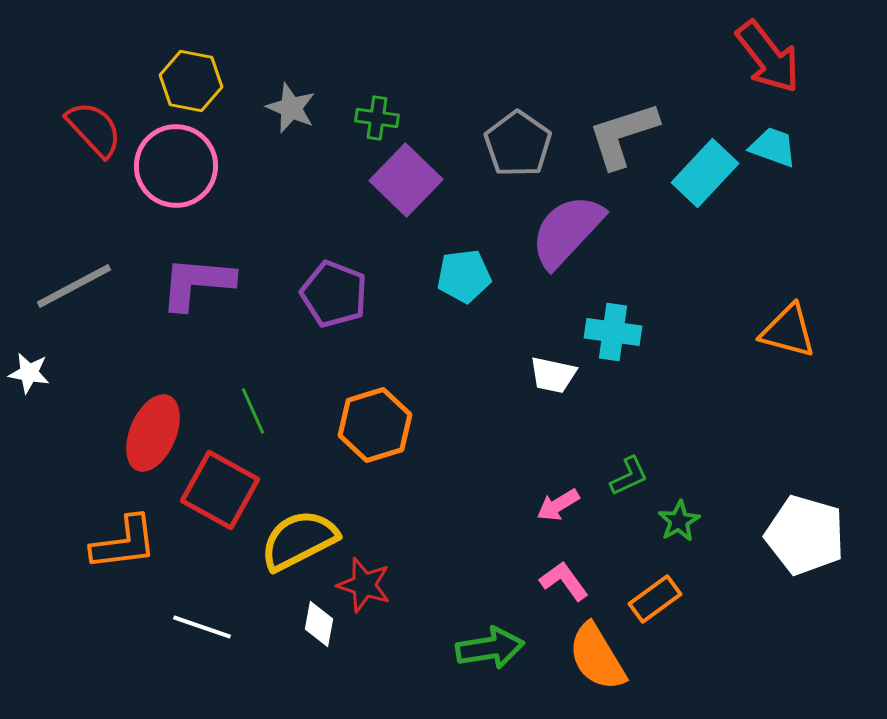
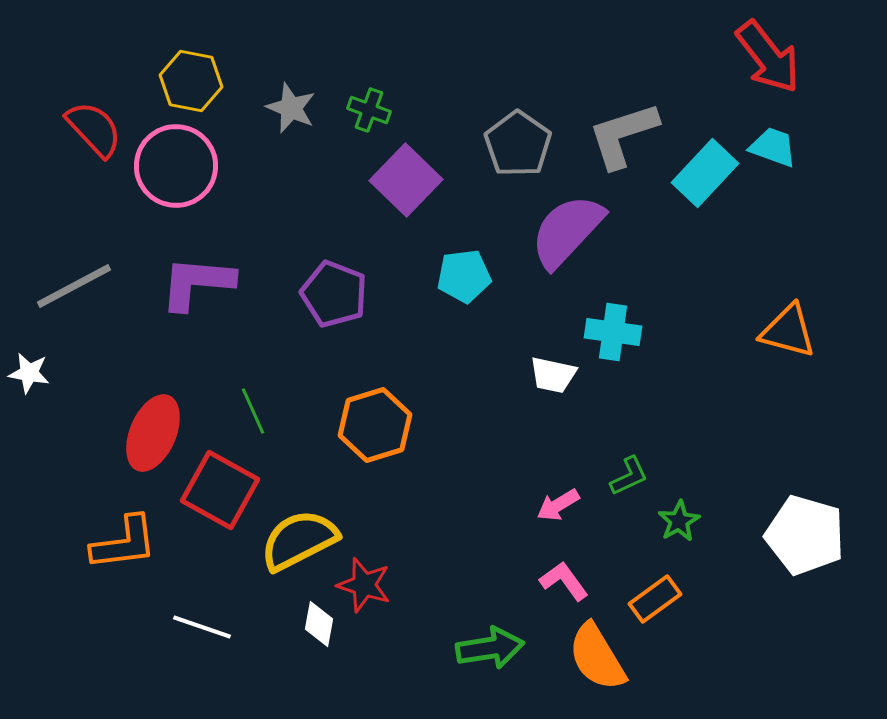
green cross: moved 8 px left, 8 px up; rotated 12 degrees clockwise
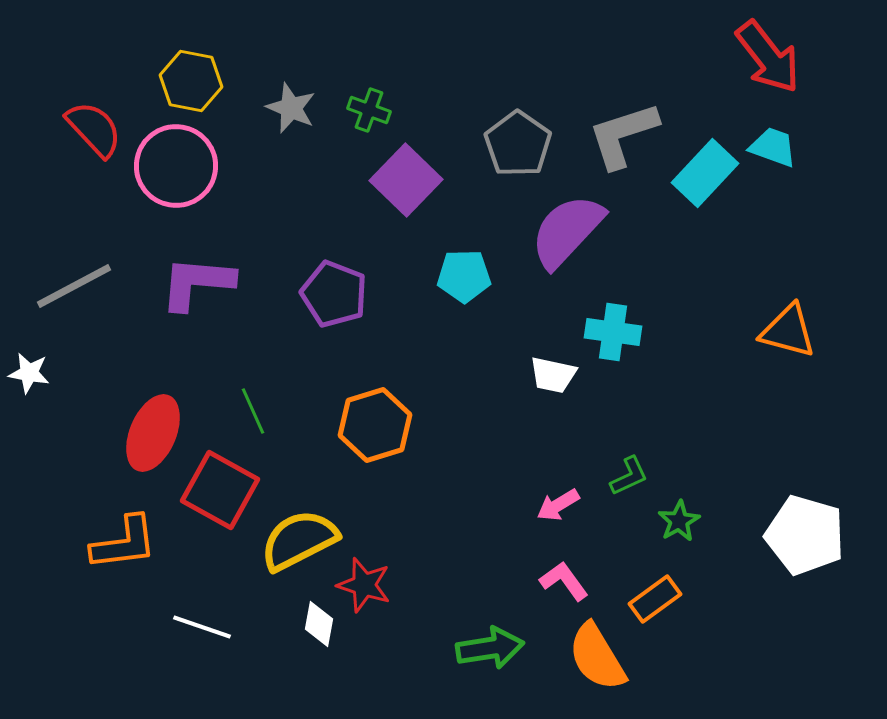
cyan pentagon: rotated 6 degrees clockwise
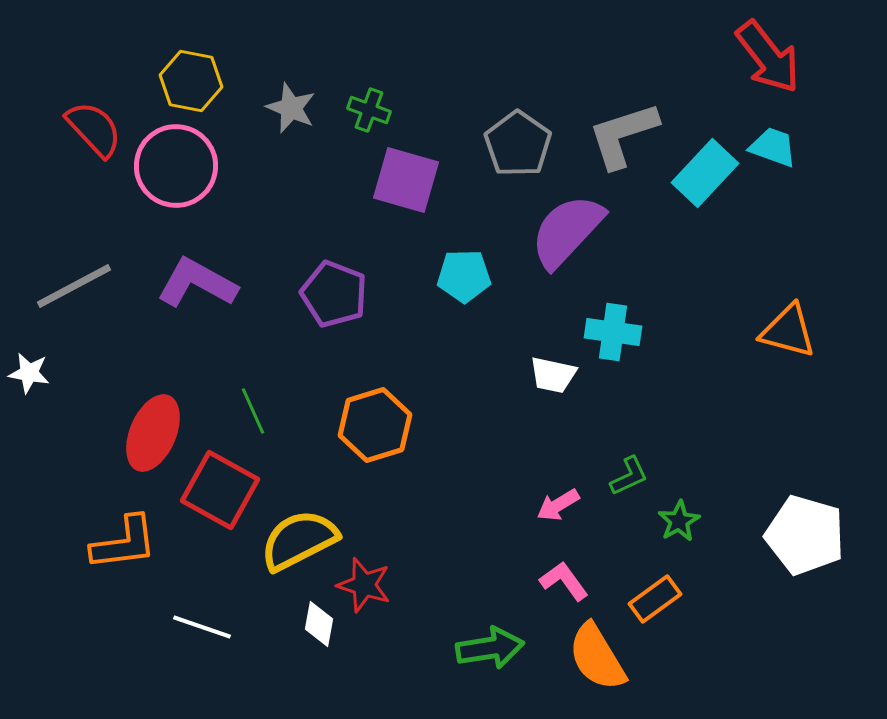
purple square: rotated 28 degrees counterclockwise
purple L-shape: rotated 24 degrees clockwise
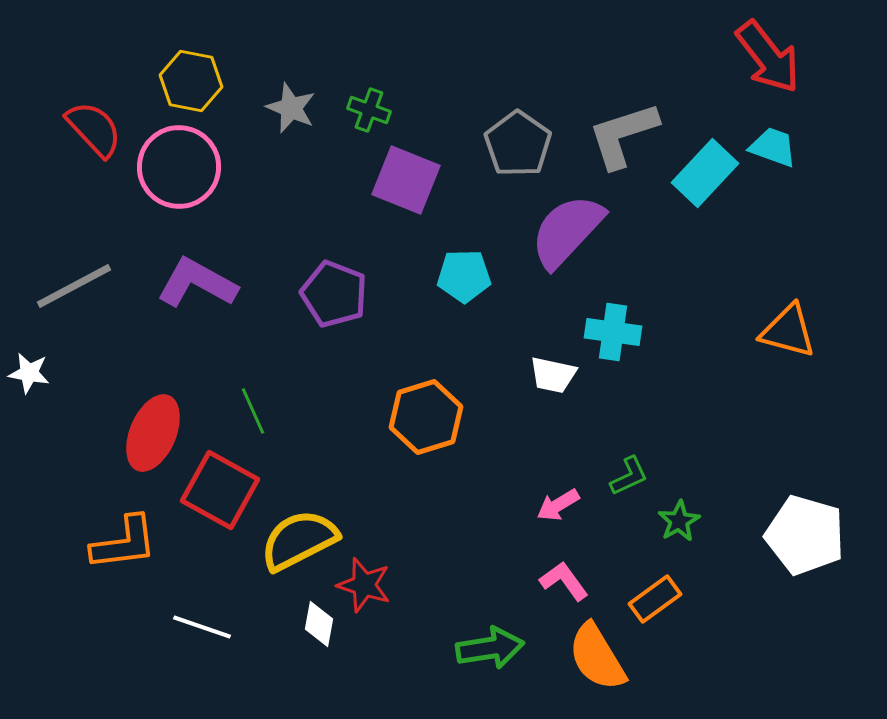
pink circle: moved 3 px right, 1 px down
purple square: rotated 6 degrees clockwise
orange hexagon: moved 51 px right, 8 px up
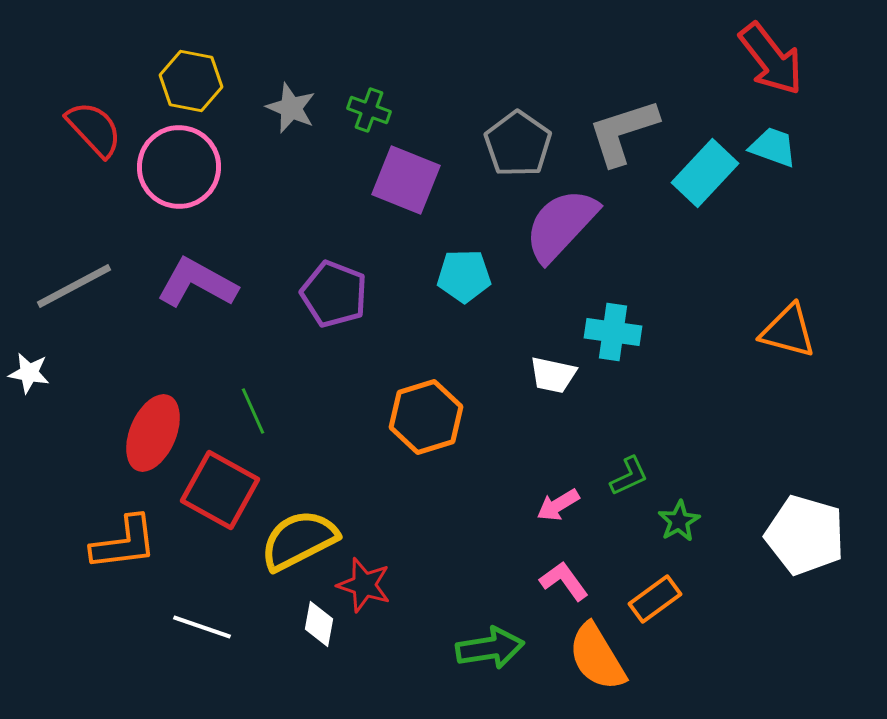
red arrow: moved 3 px right, 2 px down
gray L-shape: moved 3 px up
purple semicircle: moved 6 px left, 6 px up
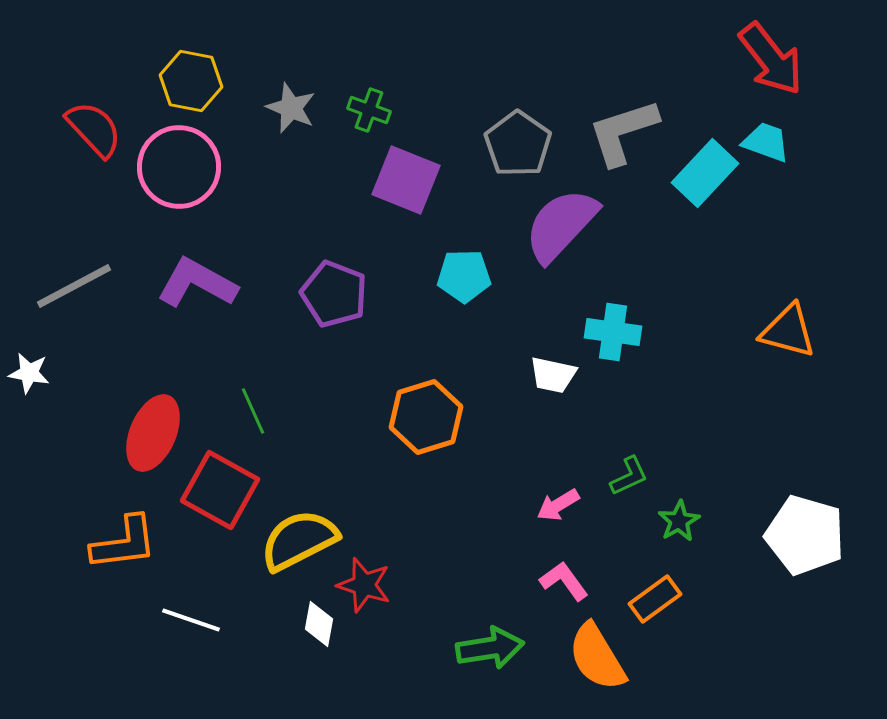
cyan trapezoid: moved 7 px left, 5 px up
white line: moved 11 px left, 7 px up
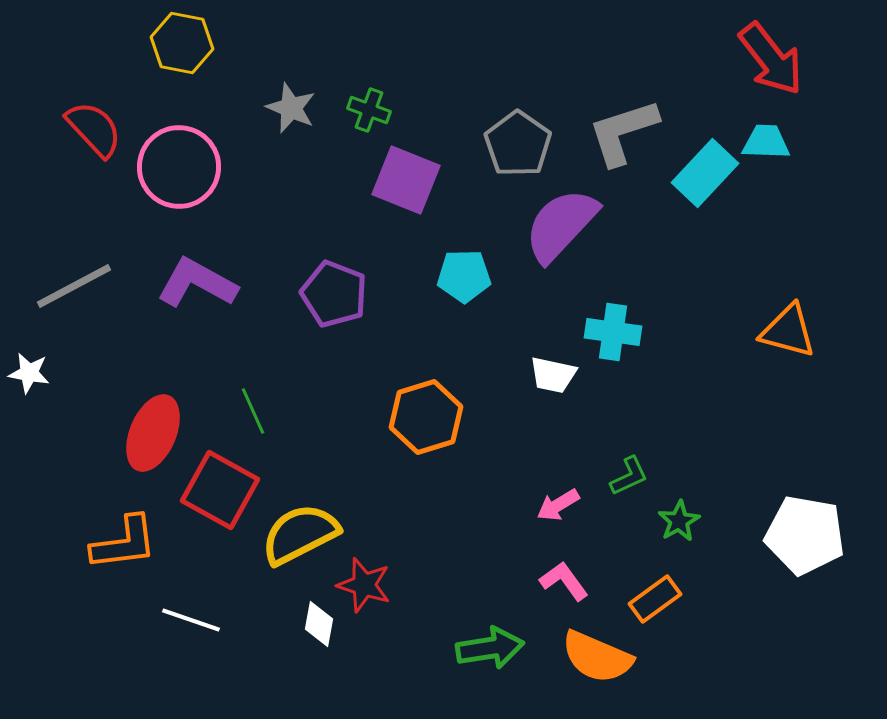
yellow hexagon: moved 9 px left, 38 px up
cyan trapezoid: rotated 18 degrees counterclockwise
white pentagon: rotated 6 degrees counterclockwise
yellow semicircle: moved 1 px right, 6 px up
orange semicircle: rotated 36 degrees counterclockwise
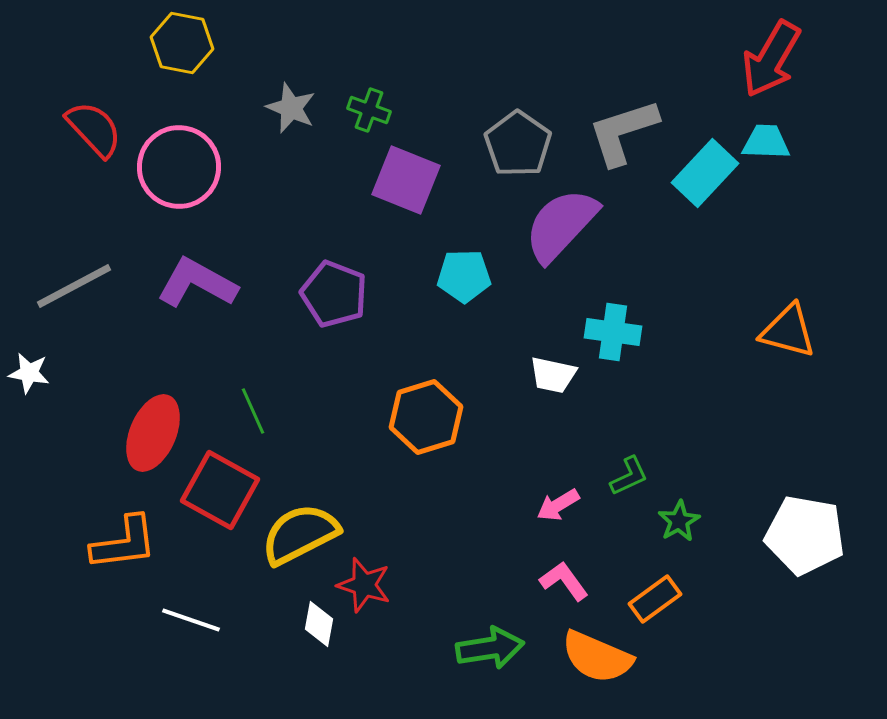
red arrow: rotated 68 degrees clockwise
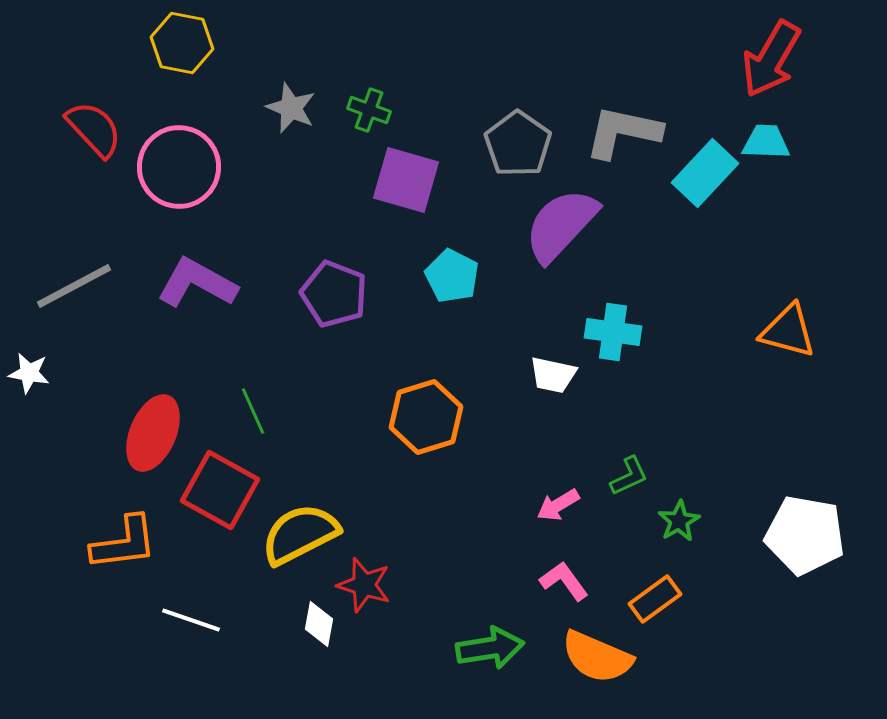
gray L-shape: rotated 30 degrees clockwise
purple square: rotated 6 degrees counterclockwise
cyan pentagon: moved 12 px left; rotated 28 degrees clockwise
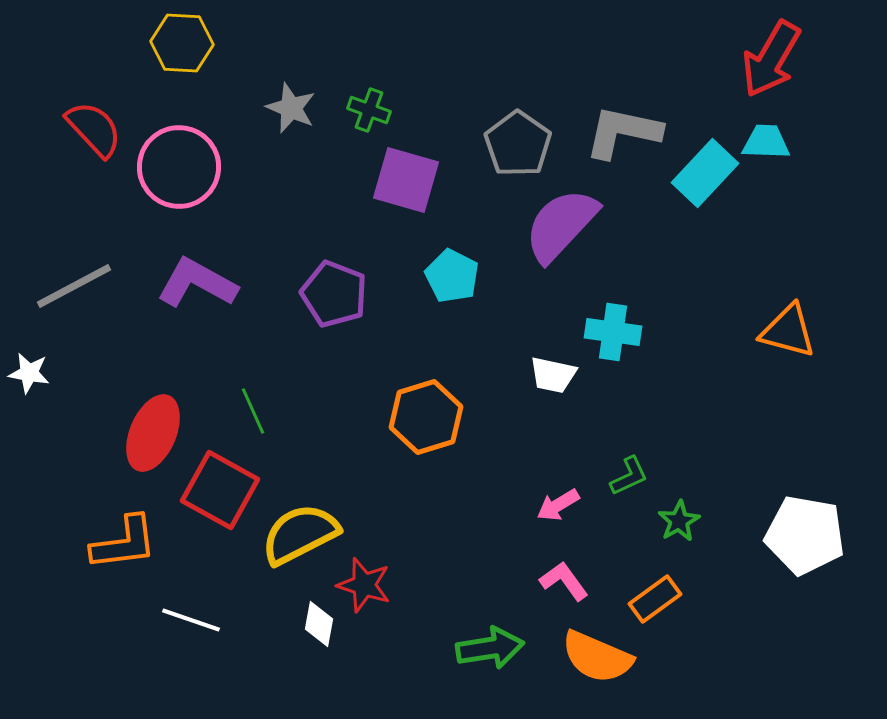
yellow hexagon: rotated 8 degrees counterclockwise
